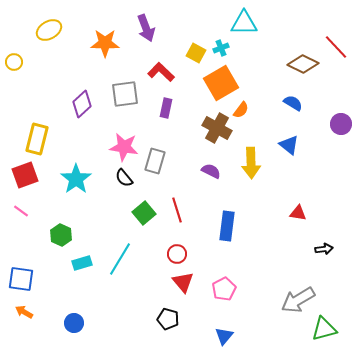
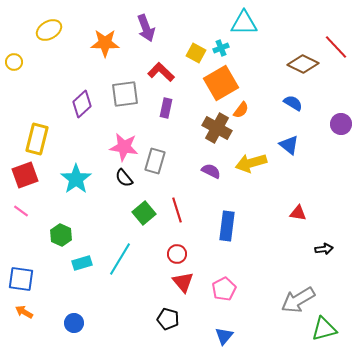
yellow arrow at (251, 163): rotated 76 degrees clockwise
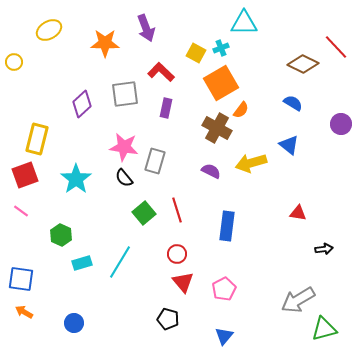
cyan line at (120, 259): moved 3 px down
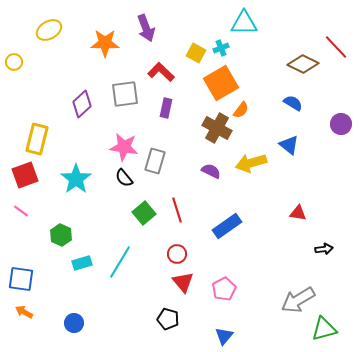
blue rectangle at (227, 226): rotated 48 degrees clockwise
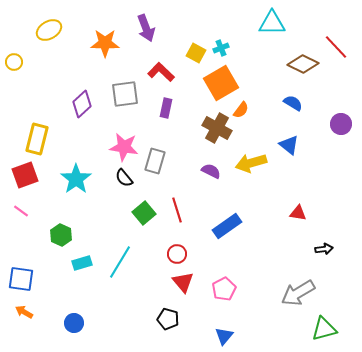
cyan triangle at (244, 23): moved 28 px right
gray arrow at (298, 300): moved 7 px up
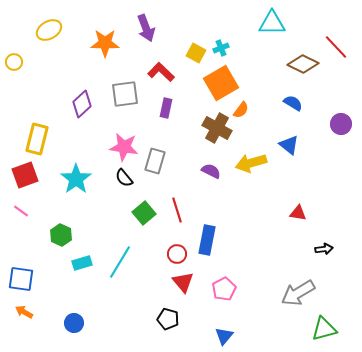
blue rectangle at (227, 226): moved 20 px left, 14 px down; rotated 44 degrees counterclockwise
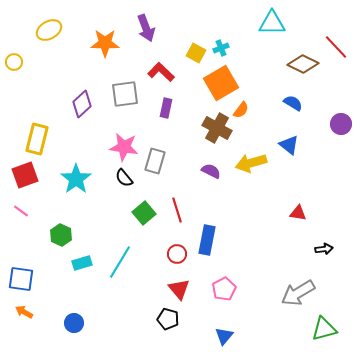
red triangle at (183, 282): moved 4 px left, 7 px down
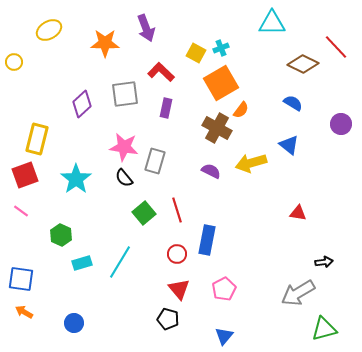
black arrow at (324, 249): moved 13 px down
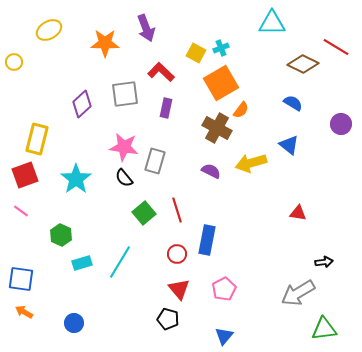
red line at (336, 47): rotated 16 degrees counterclockwise
green triangle at (324, 329): rotated 8 degrees clockwise
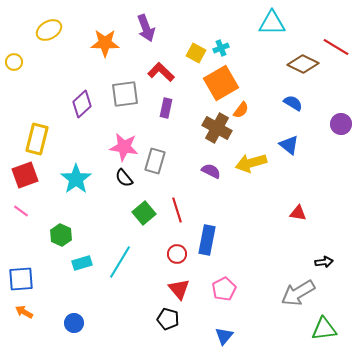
blue square at (21, 279): rotated 12 degrees counterclockwise
